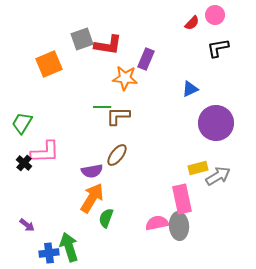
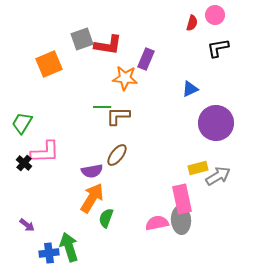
red semicircle: rotated 28 degrees counterclockwise
gray ellipse: moved 2 px right, 6 px up
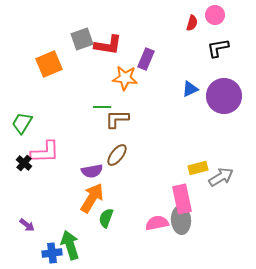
brown L-shape: moved 1 px left, 3 px down
purple circle: moved 8 px right, 27 px up
gray arrow: moved 3 px right, 1 px down
green arrow: moved 1 px right, 2 px up
blue cross: moved 3 px right
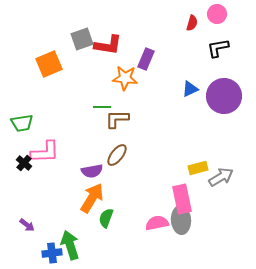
pink circle: moved 2 px right, 1 px up
green trapezoid: rotated 130 degrees counterclockwise
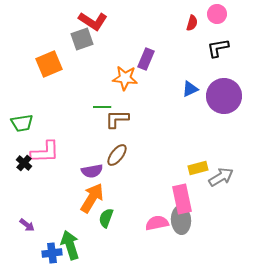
red L-shape: moved 15 px left, 24 px up; rotated 24 degrees clockwise
